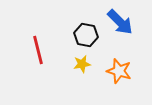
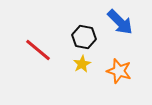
black hexagon: moved 2 px left, 2 px down
red line: rotated 36 degrees counterclockwise
yellow star: rotated 18 degrees counterclockwise
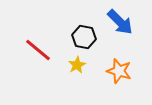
yellow star: moved 5 px left, 1 px down
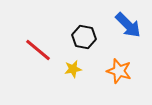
blue arrow: moved 8 px right, 3 px down
yellow star: moved 4 px left, 4 px down; rotated 18 degrees clockwise
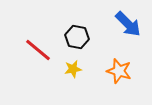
blue arrow: moved 1 px up
black hexagon: moved 7 px left
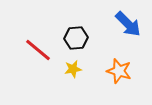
black hexagon: moved 1 px left, 1 px down; rotated 15 degrees counterclockwise
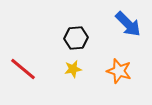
red line: moved 15 px left, 19 px down
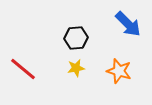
yellow star: moved 3 px right, 1 px up
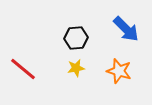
blue arrow: moved 2 px left, 5 px down
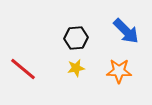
blue arrow: moved 2 px down
orange star: rotated 15 degrees counterclockwise
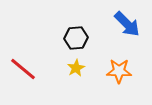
blue arrow: moved 1 px right, 7 px up
yellow star: rotated 18 degrees counterclockwise
